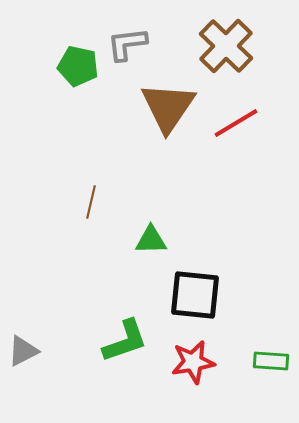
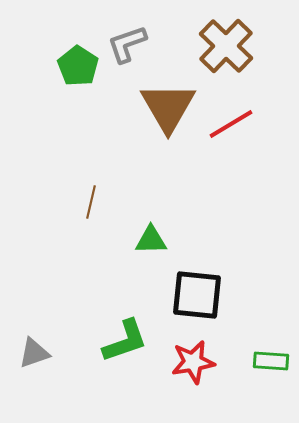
gray L-shape: rotated 12 degrees counterclockwise
green pentagon: rotated 21 degrees clockwise
brown triangle: rotated 4 degrees counterclockwise
red line: moved 5 px left, 1 px down
black square: moved 2 px right
gray triangle: moved 11 px right, 2 px down; rotated 8 degrees clockwise
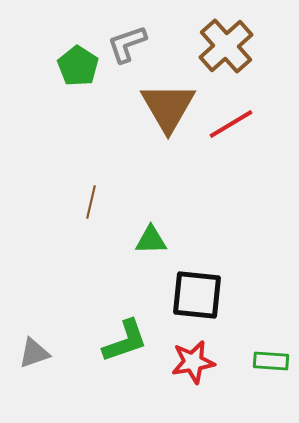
brown cross: rotated 4 degrees clockwise
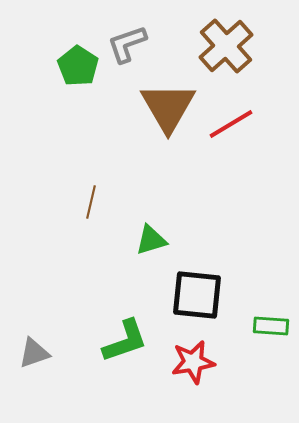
green triangle: rotated 16 degrees counterclockwise
green rectangle: moved 35 px up
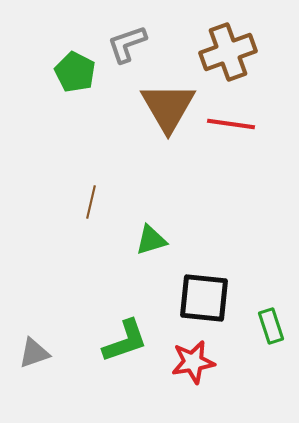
brown cross: moved 2 px right, 6 px down; rotated 22 degrees clockwise
green pentagon: moved 3 px left, 6 px down; rotated 6 degrees counterclockwise
red line: rotated 39 degrees clockwise
black square: moved 7 px right, 3 px down
green rectangle: rotated 68 degrees clockwise
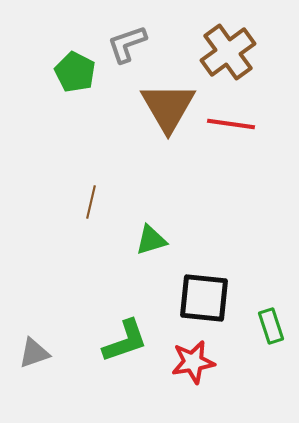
brown cross: rotated 16 degrees counterclockwise
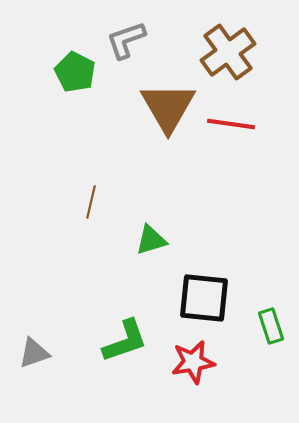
gray L-shape: moved 1 px left, 4 px up
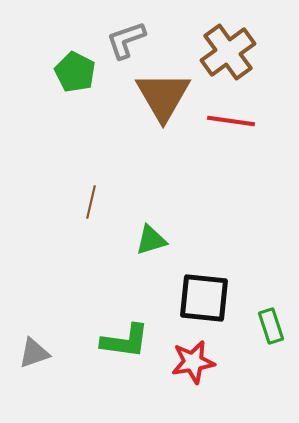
brown triangle: moved 5 px left, 11 px up
red line: moved 3 px up
green L-shape: rotated 27 degrees clockwise
